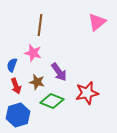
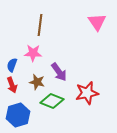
pink triangle: rotated 24 degrees counterclockwise
pink star: rotated 12 degrees counterclockwise
red arrow: moved 4 px left, 1 px up
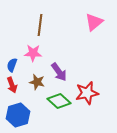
pink triangle: moved 3 px left; rotated 24 degrees clockwise
green diamond: moved 7 px right; rotated 20 degrees clockwise
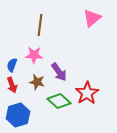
pink triangle: moved 2 px left, 4 px up
pink star: moved 1 px right, 2 px down
red star: rotated 20 degrees counterclockwise
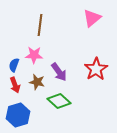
blue semicircle: moved 2 px right
red arrow: moved 3 px right
red star: moved 9 px right, 24 px up
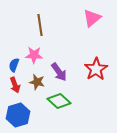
brown line: rotated 15 degrees counterclockwise
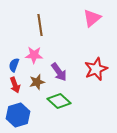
red star: rotated 10 degrees clockwise
brown star: rotated 28 degrees counterclockwise
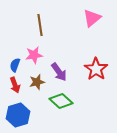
pink star: rotated 12 degrees counterclockwise
blue semicircle: moved 1 px right
red star: rotated 15 degrees counterclockwise
green diamond: moved 2 px right
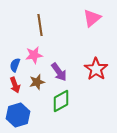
green diamond: rotated 70 degrees counterclockwise
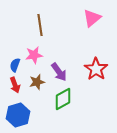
green diamond: moved 2 px right, 2 px up
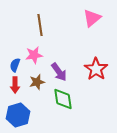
red arrow: rotated 21 degrees clockwise
green diamond: rotated 70 degrees counterclockwise
